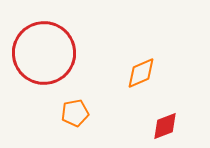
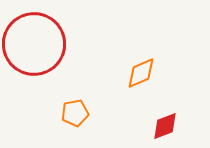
red circle: moved 10 px left, 9 px up
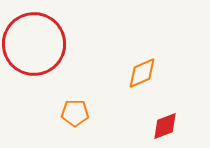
orange diamond: moved 1 px right
orange pentagon: rotated 12 degrees clockwise
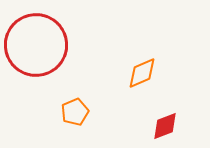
red circle: moved 2 px right, 1 px down
orange pentagon: moved 1 px up; rotated 24 degrees counterclockwise
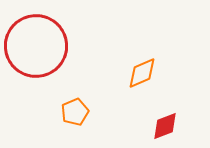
red circle: moved 1 px down
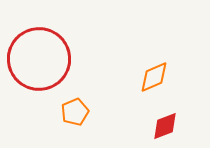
red circle: moved 3 px right, 13 px down
orange diamond: moved 12 px right, 4 px down
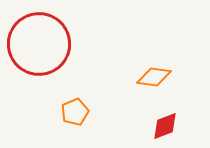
red circle: moved 15 px up
orange diamond: rotated 32 degrees clockwise
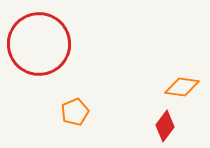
orange diamond: moved 28 px right, 10 px down
red diamond: rotated 32 degrees counterclockwise
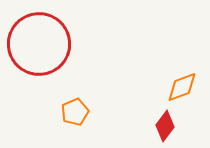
orange diamond: rotated 28 degrees counterclockwise
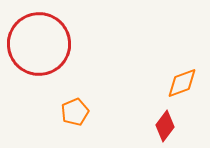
orange diamond: moved 4 px up
